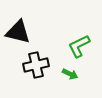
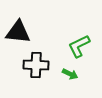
black triangle: rotated 8 degrees counterclockwise
black cross: rotated 15 degrees clockwise
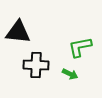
green L-shape: moved 1 px right, 1 px down; rotated 15 degrees clockwise
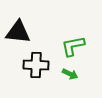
green L-shape: moved 7 px left, 1 px up
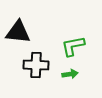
green arrow: rotated 35 degrees counterclockwise
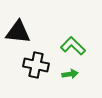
green L-shape: rotated 55 degrees clockwise
black cross: rotated 10 degrees clockwise
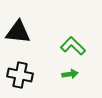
black cross: moved 16 px left, 10 px down
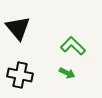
black triangle: moved 4 px up; rotated 44 degrees clockwise
green arrow: moved 3 px left, 1 px up; rotated 35 degrees clockwise
